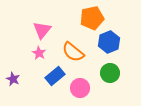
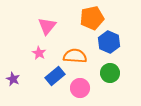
pink triangle: moved 5 px right, 4 px up
blue hexagon: rotated 15 degrees counterclockwise
orange semicircle: moved 2 px right, 4 px down; rotated 145 degrees clockwise
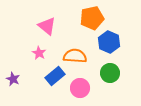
pink triangle: rotated 30 degrees counterclockwise
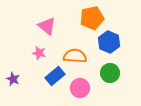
pink star: rotated 16 degrees counterclockwise
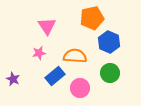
pink triangle: rotated 18 degrees clockwise
pink star: rotated 24 degrees counterclockwise
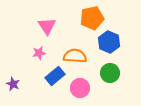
purple star: moved 5 px down
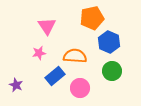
green circle: moved 2 px right, 2 px up
purple star: moved 3 px right, 1 px down
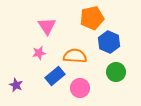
green circle: moved 4 px right, 1 px down
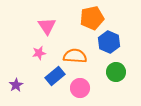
purple star: rotated 16 degrees clockwise
